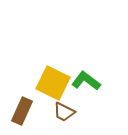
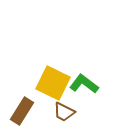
green L-shape: moved 2 px left, 3 px down
brown rectangle: rotated 8 degrees clockwise
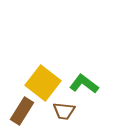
yellow square: moved 10 px left; rotated 12 degrees clockwise
brown trapezoid: moved 1 px up; rotated 20 degrees counterclockwise
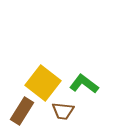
brown trapezoid: moved 1 px left
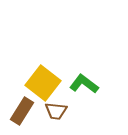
brown trapezoid: moved 7 px left
